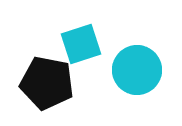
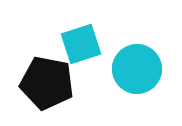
cyan circle: moved 1 px up
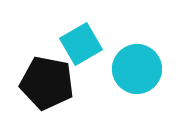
cyan square: rotated 12 degrees counterclockwise
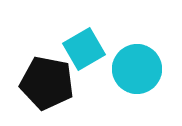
cyan square: moved 3 px right, 5 px down
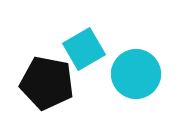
cyan circle: moved 1 px left, 5 px down
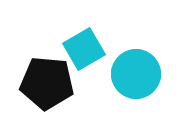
black pentagon: rotated 6 degrees counterclockwise
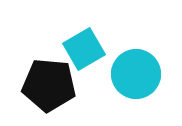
black pentagon: moved 2 px right, 2 px down
